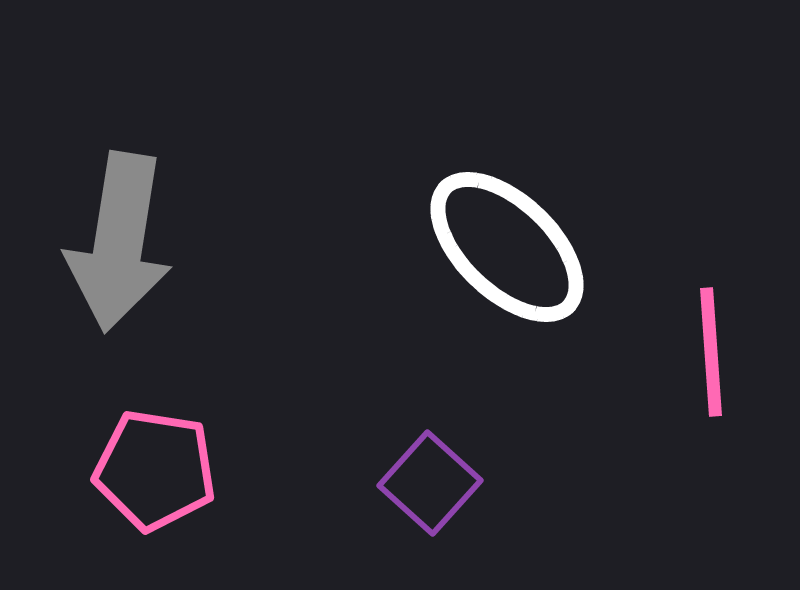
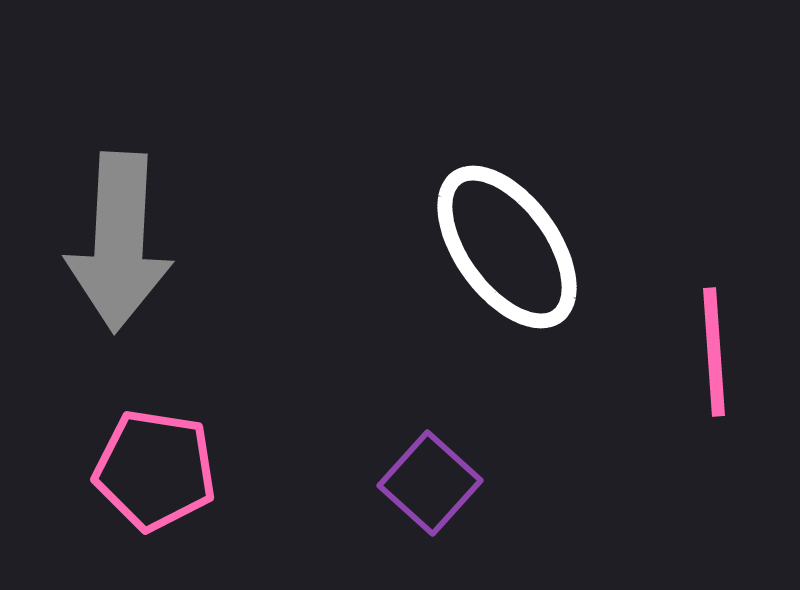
gray arrow: rotated 6 degrees counterclockwise
white ellipse: rotated 10 degrees clockwise
pink line: moved 3 px right
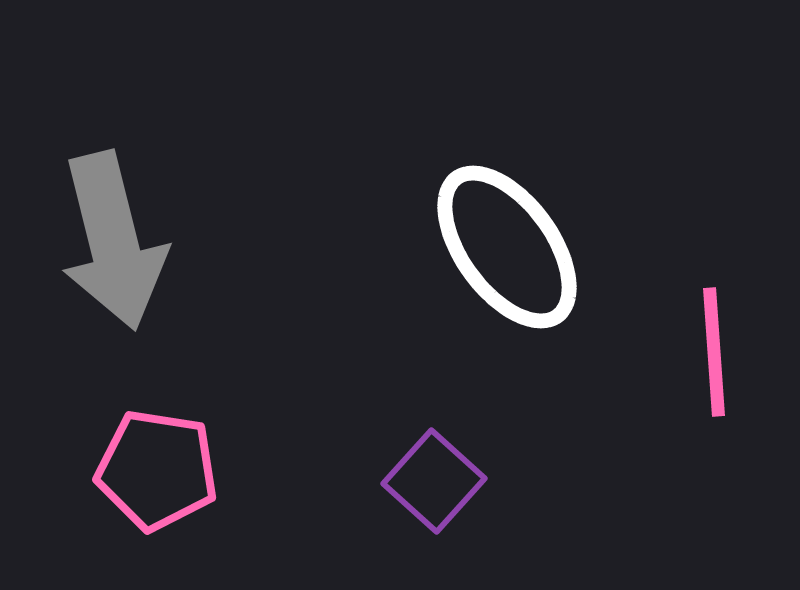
gray arrow: moved 6 px left, 1 px up; rotated 17 degrees counterclockwise
pink pentagon: moved 2 px right
purple square: moved 4 px right, 2 px up
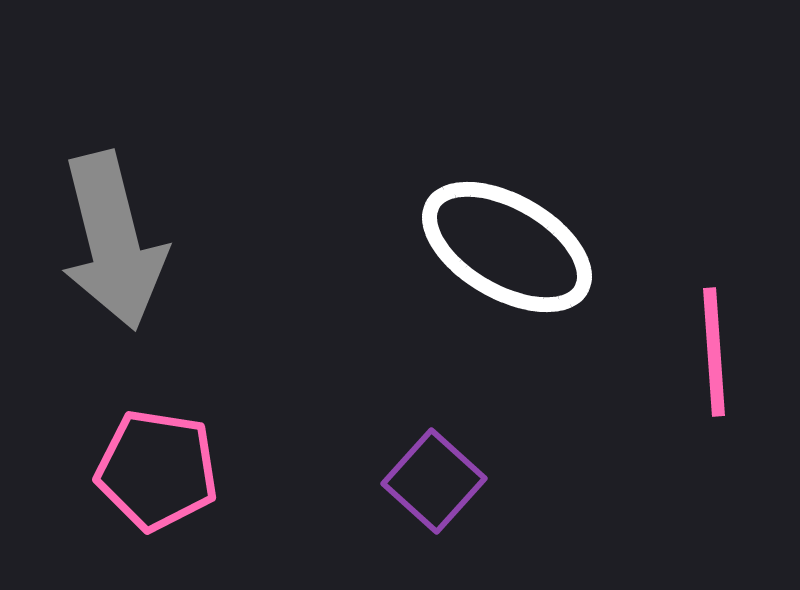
white ellipse: rotated 24 degrees counterclockwise
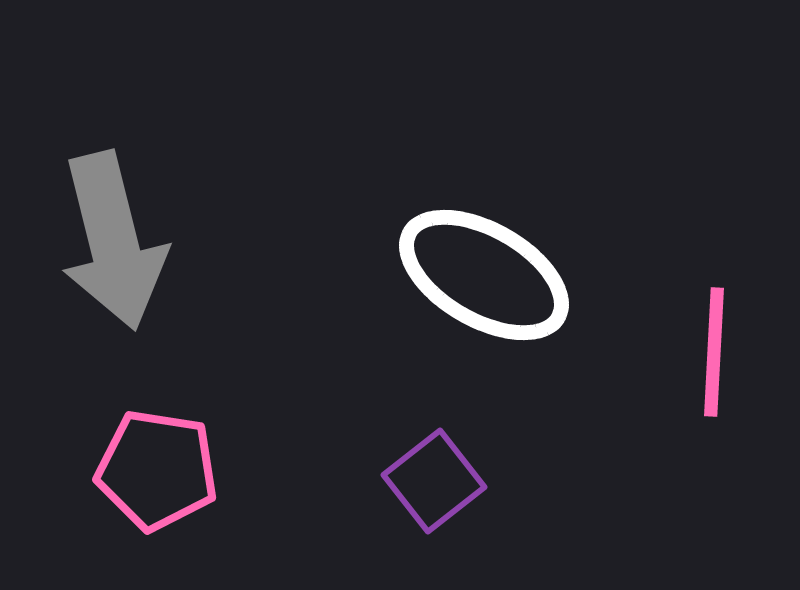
white ellipse: moved 23 px left, 28 px down
pink line: rotated 7 degrees clockwise
purple square: rotated 10 degrees clockwise
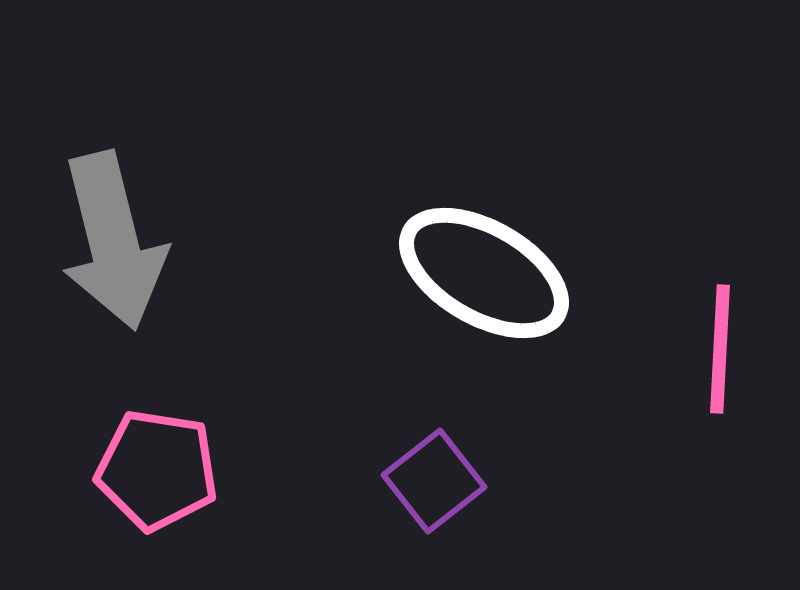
white ellipse: moved 2 px up
pink line: moved 6 px right, 3 px up
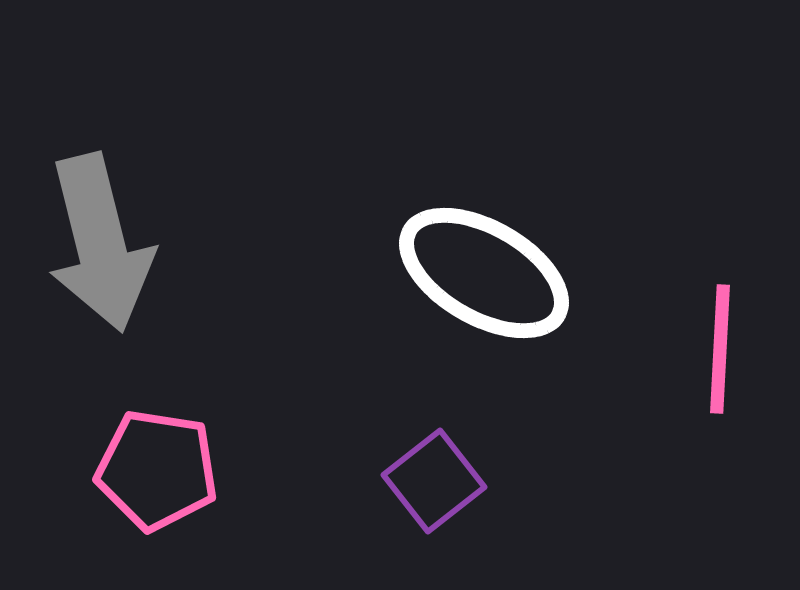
gray arrow: moved 13 px left, 2 px down
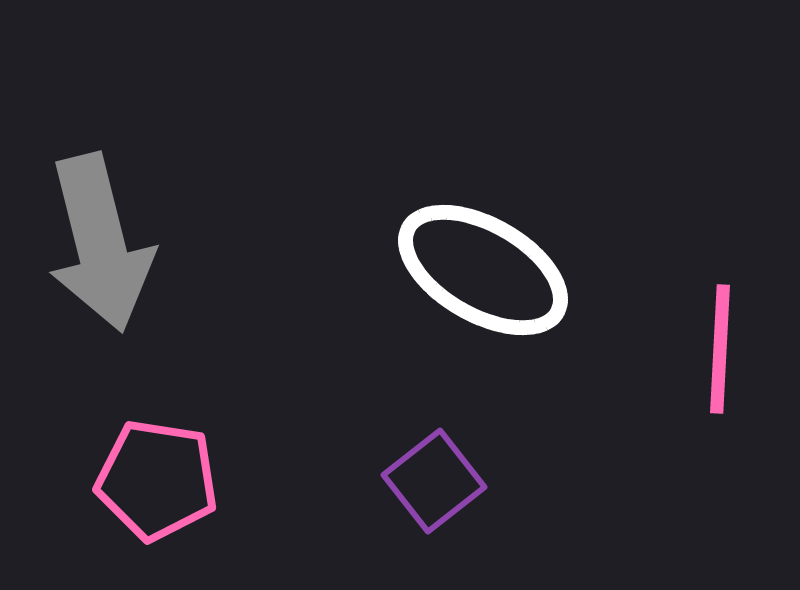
white ellipse: moved 1 px left, 3 px up
pink pentagon: moved 10 px down
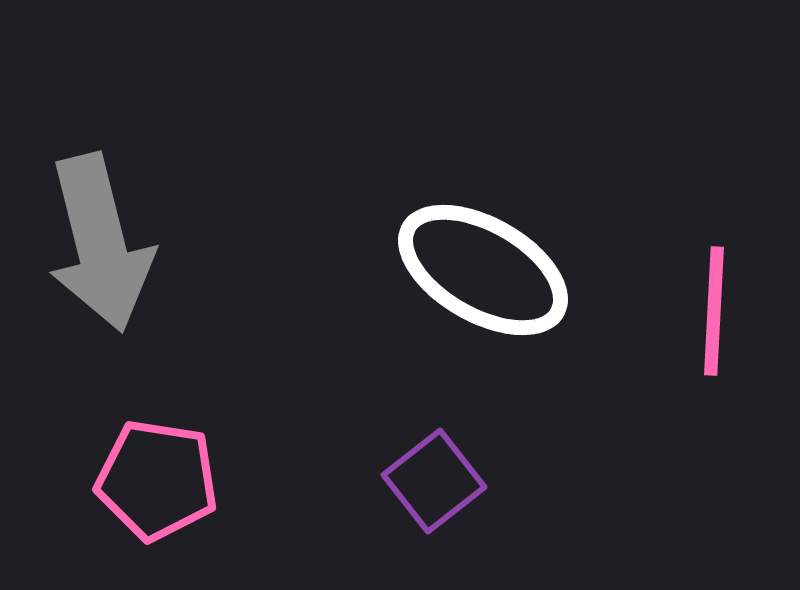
pink line: moved 6 px left, 38 px up
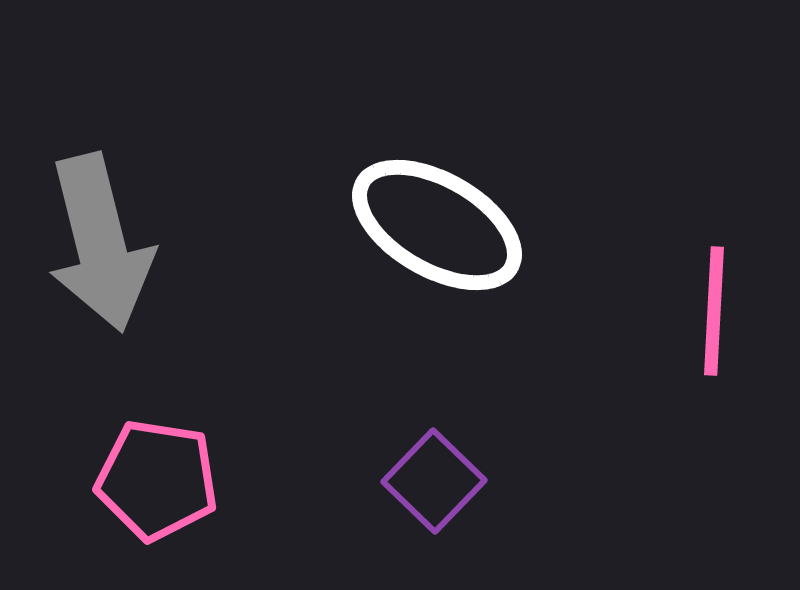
white ellipse: moved 46 px left, 45 px up
purple square: rotated 8 degrees counterclockwise
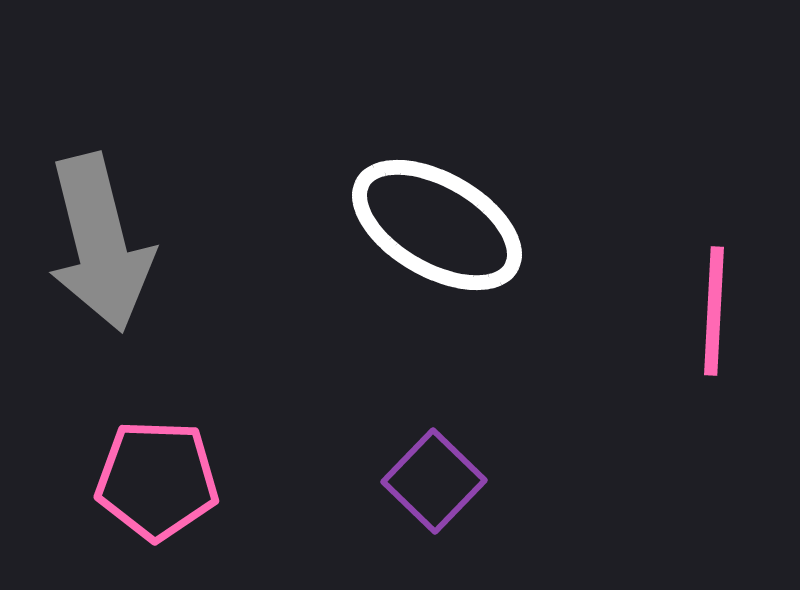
pink pentagon: rotated 7 degrees counterclockwise
